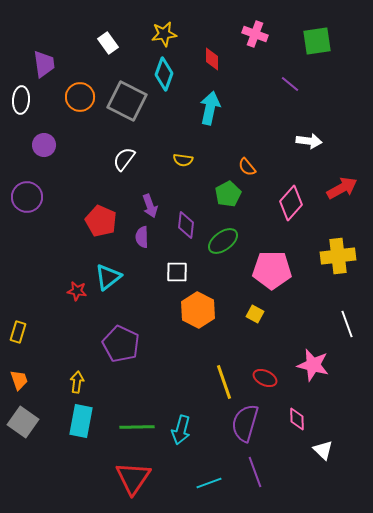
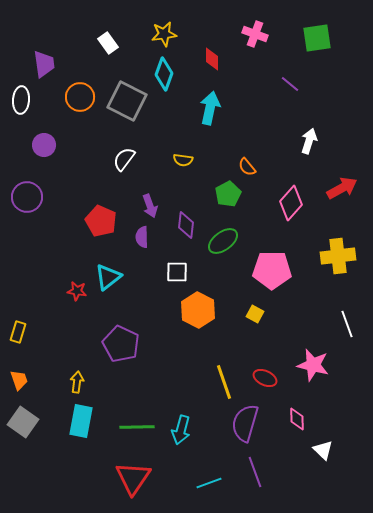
green square at (317, 41): moved 3 px up
white arrow at (309, 141): rotated 80 degrees counterclockwise
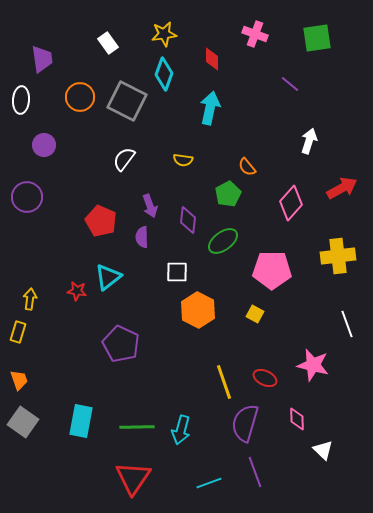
purple trapezoid at (44, 64): moved 2 px left, 5 px up
purple diamond at (186, 225): moved 2 px right, 5 px up
yellow arrow at (77, 382): moved 47 px left, 83 px up
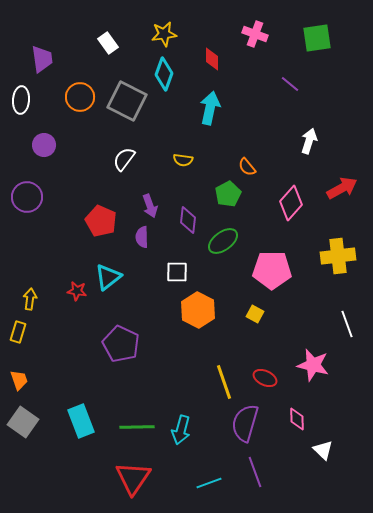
cyan rectangle at (81, 421): rotated 32 degrees counterclockwise
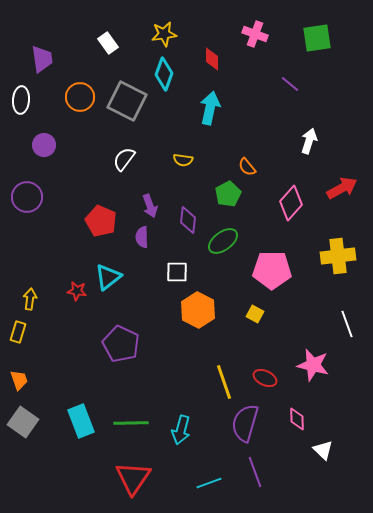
green line at (137, 427): moved 6 px left, 4 px up
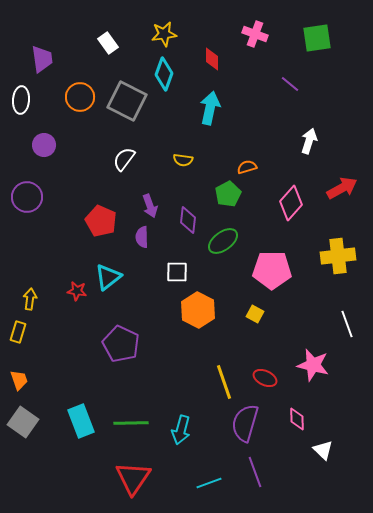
orange semicircle at (247, 167): rotated 114 degrees clockwise
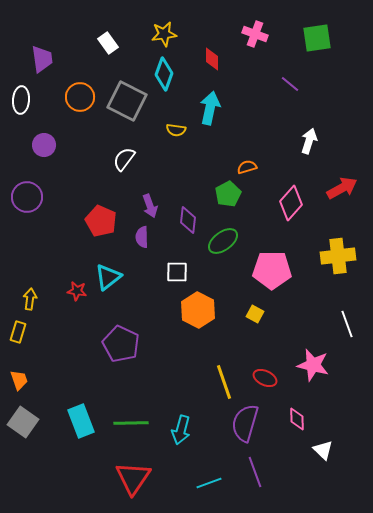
yellow semicircle at (183, 160): moved 7 px left, 30 px up
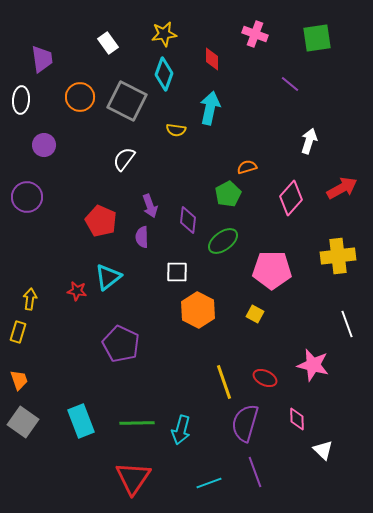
pink diamond at (291, 203): moved 5 px up
green line at (131, 423): moved 6 px right
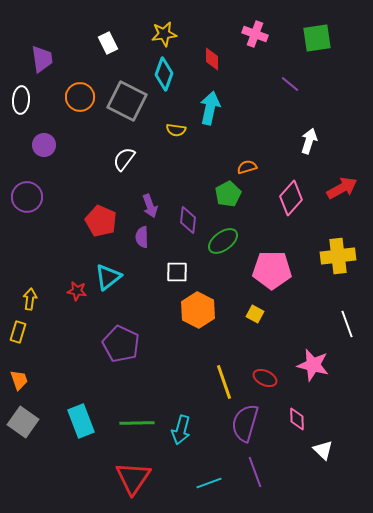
white rectangle at (108, 43): rotated 10 degrees clockwise
